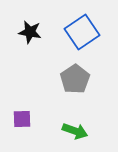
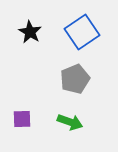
black star: rotated 20 degrees clockwise
gray pentagon: rotated 12 degrees clockwise
green arrow: moved 5 px left, 9 px up
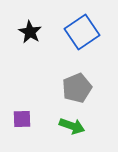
gray pentagon: moved 2 px right, 9 px down
green arrow: moved 2 px right, 4 px down
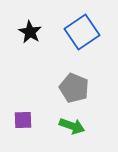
gray pentagon: moved 3 px left; rotated 28 degrees counterclockwise
purple square: moved 1 px right, 1 px down
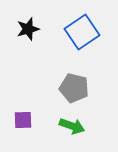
black star: moved 2 px left, 3 px up; rotated 25 degrees clockwise
gray pentagon: rotated 8 degrees counterclockwise
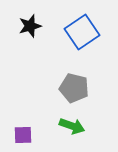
black star: moved 2 px right, 3 px up
purple square: moved 15 px down
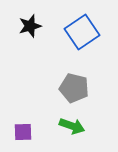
purple square: moved 3 px up
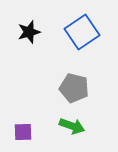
black star: moved 1 px left, 6 px down
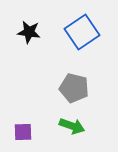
black star: rotated 25 degrees clockwise
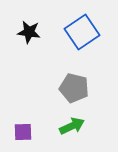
green arrow: rotated 45 degrees counterclockwise
